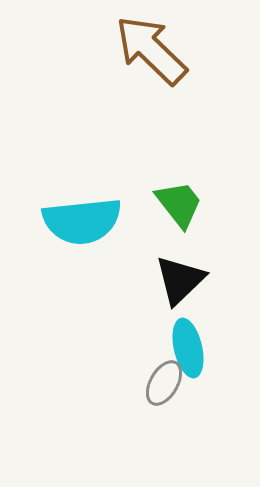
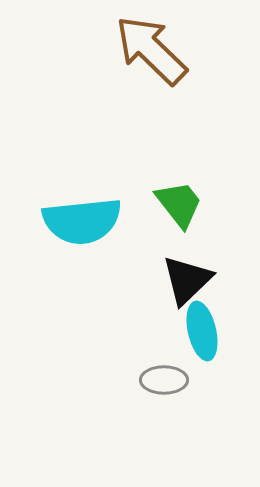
black triangle: moved 7 px right
cyan ellipse: moved 14 px right, 17 px up
gray ellipse: moved 3 px up; rotated 60 degrees clockwise
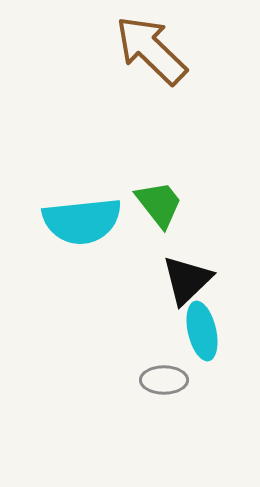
green trapezoid: moved 20 px left
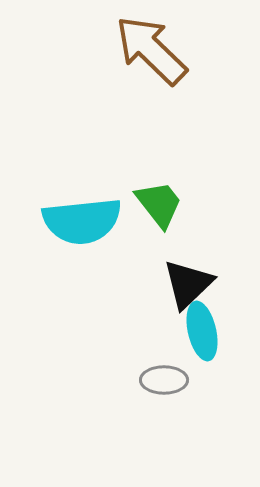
black triangle: moved 1 px right, 4 px down
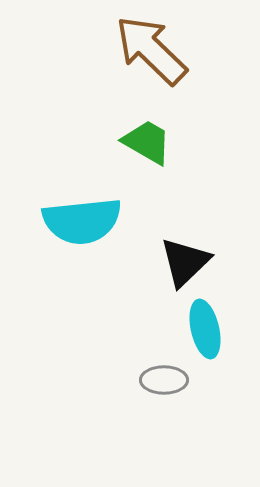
green trapezoid: moved 12 px left, 62 px up; rotated 22 degrees counterclockwise
black triangle: moved 3 px left, 22 px up
cyan ellipse: moved 3 px right, 2 px up
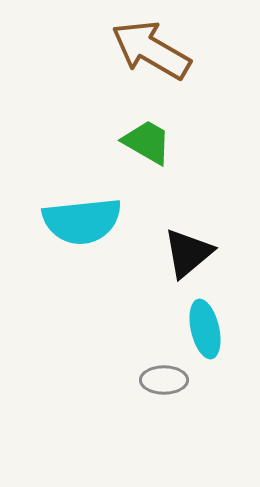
brown arrow: rotated 14 degrees counterclockwise
black triangle: moved 3 px right, 9 px up; rotated 4 degrees clockwise
